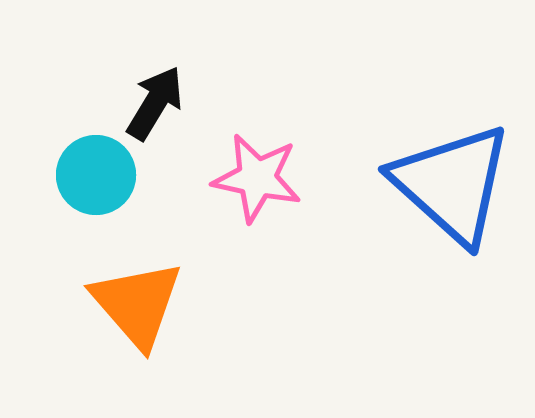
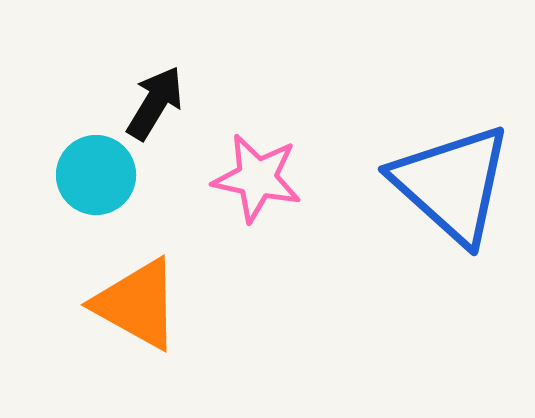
orange triangle: rotated 20 degrees counterclockwise
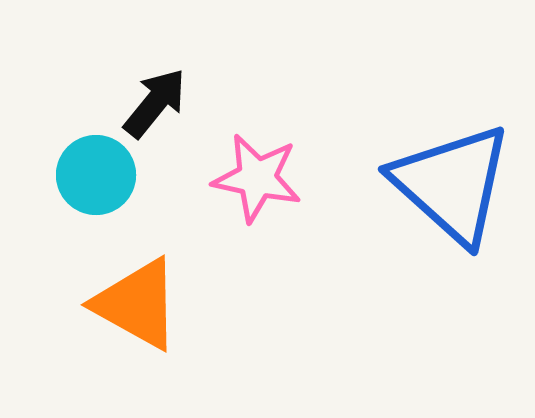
black arrow: rotated 8 degrees clockwise
